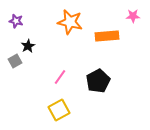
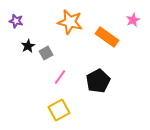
pink star: moved 4 px down; rotated 24 degrees counterclockwise
orange rectangle: moved 1 px down; rotated 40 degrees clockwise
gray square: moved 31 px right, 8 px up
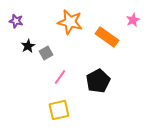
yellow square: rotated 15 degrees clockwise
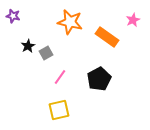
purple star: moved 3 px left, 5 px up
black pentagon: moved 1 px right, 2 px up
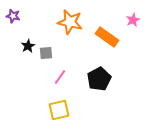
gray square: rotated 24 degrees clockwise
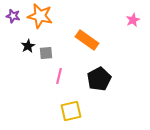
orange star: moved 30 px left, 6 px up
orange rectangle: moved 20 px left, 3 px down
pink line: moved 1 px left, 1 px up; rotated 21 degrees counterclockwise
yellow square: moved 12 px right, 1 px down
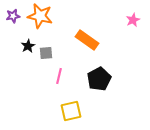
purple star: rotated 24 degrees counterclockwise
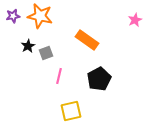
pink star: moved 2 px right
gray square: rotated 16 degrees counterclockwise
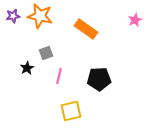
orange rectangle: moved 1 px left, 11 px up
black star: moved 1 px left, 22 px down
black pentagon: rotated 25 degrees clockwise
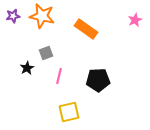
orange star: moved 2 px right
black pentagon: moved 1 px left, 1 px down
yellow square: moved 2 px left, 1 px down
